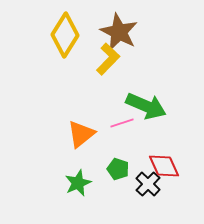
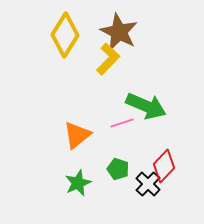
orange triangle: moved 4 px left, 1 px down
red diamond: rotated 68 degrees clockwise
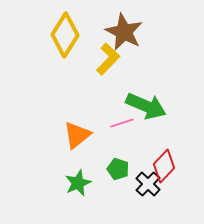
brown star: moved 5 px right
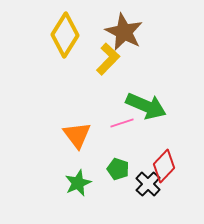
orange triangle: rotated 28 degrees counterclockwise
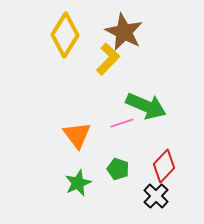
black cross: moved 8 px right, 12 px down
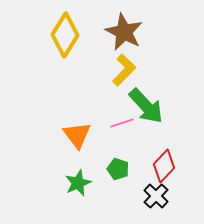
yellow L-shape: moved 16 px right, 11 px down
green arrow: rotated 24 degrees clockwise
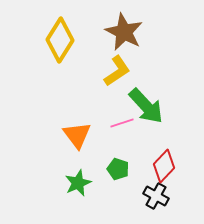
yellow diamond: moved 5 px left, 5 px down
yellow L-shape: moved 7 px left, 1 px down; rotated 12 degrees clockwise
black cross: rotated 15 degrees counterclockwise
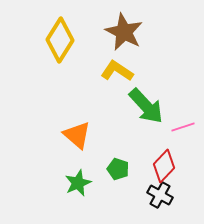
yellow L-shape: rotated 112 degrees counterclockwise
pink line: moved 61 px right, 4 px down
orange triangle: rotated 12 degrees counterclockwise
black cross: moved 4 px right, 1 px up
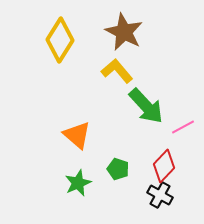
yellow L-shape: rotated 16 degrees clockwise
pink line: rotated 10 degrees counterclockwise
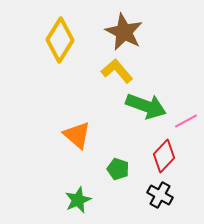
green arrow: rotated 27 degrees counterclockwise
pink line: moved 3 px right, 6 px up
red diamond: moved 10 px up
green star: moved 17 px down
